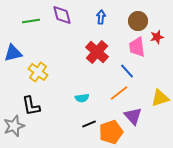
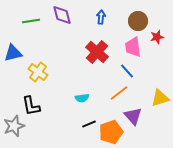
pink trapezoid: moved 4 px left
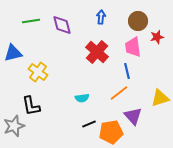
purple diamond: moved 10 px down
blue line: rotated 28 degrees clockwise
orange pentagon: rotated 10 degrees clockwise
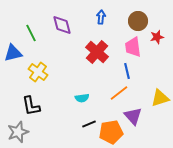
green line: moved 12 px down; rotated 72 degrees clockwise
gray star: moved 4 px right, 6 px down
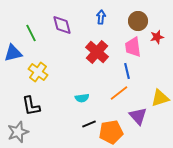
purple triangle: moved 5 px right
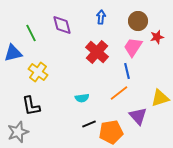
pink trapezoid: rotated 40 degrees clockwise
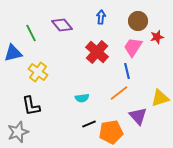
purple diamond: rotated 25 degrees counterclockwise
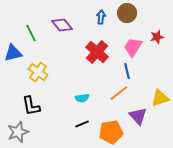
brown circle: moved 11 px left, 8 px up
black line: moved 7 px left
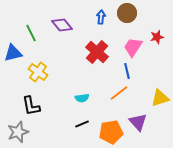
purple triangle: moved 6 px down
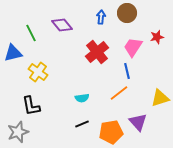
red cross: rotated 10 degrees clockwise
